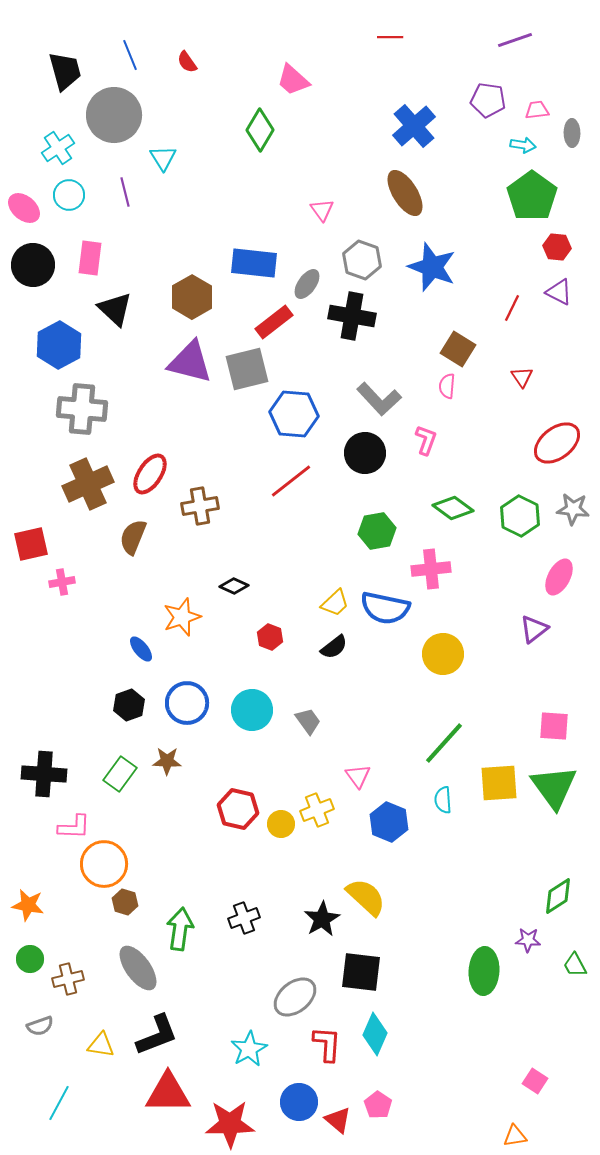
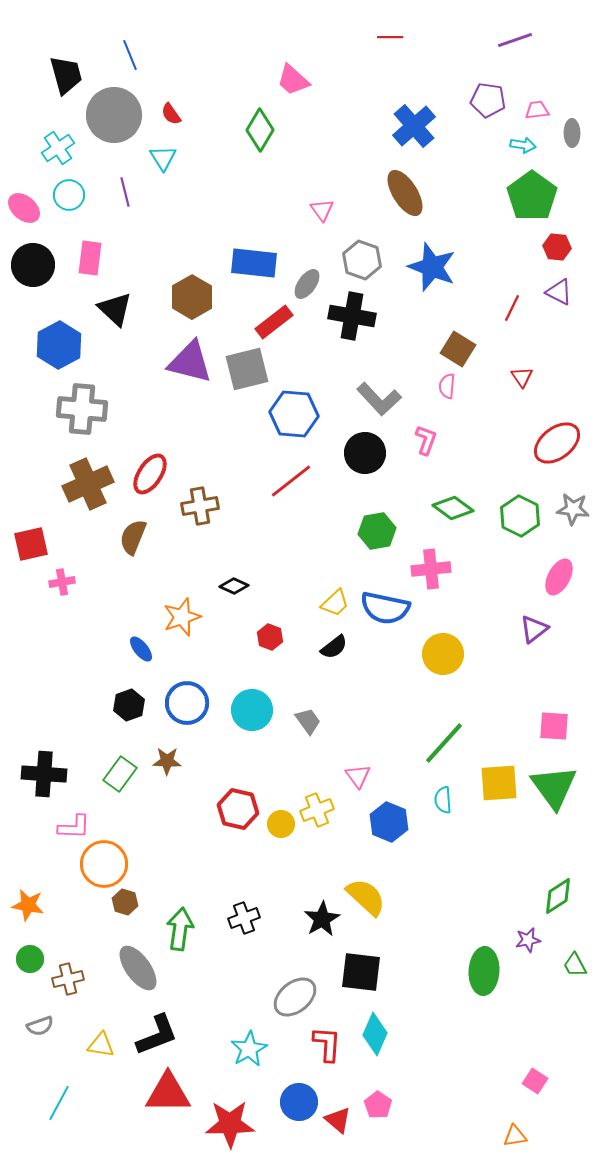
red semicircle at (187, 62): moved 16 px left, 52 px down
black trapezoid at (65, 71): moved 1 px right, 4 px down
purple star at (528, 940): rotated 15 degrees counterclockwise
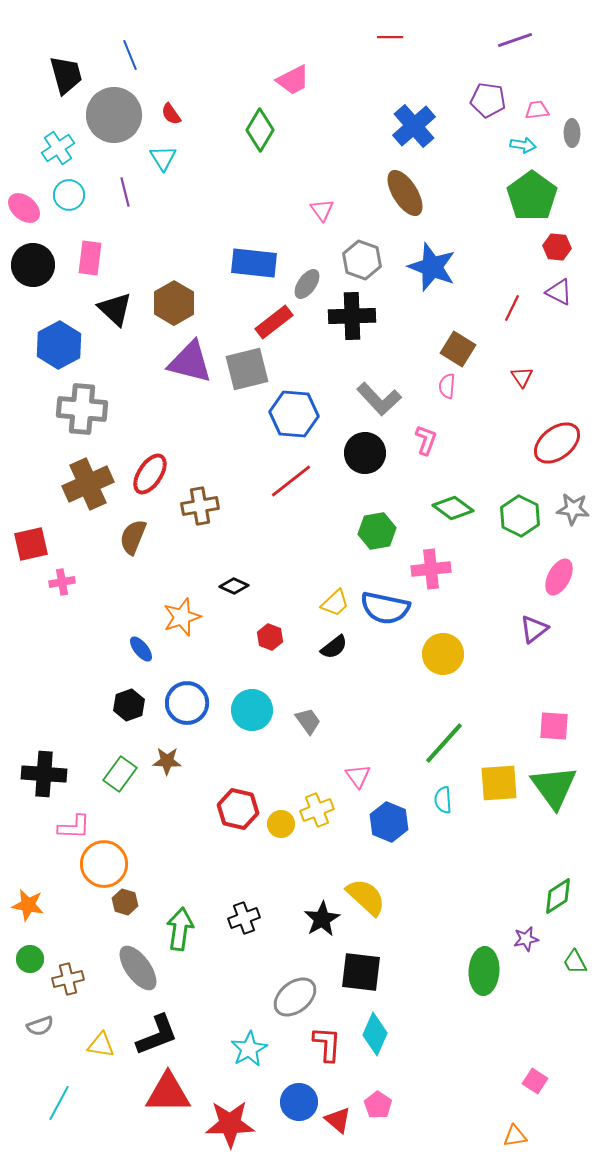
pink trapezoid at (293, 80): rotated 69 degrees counterclockwise
brown hexagon at (192, 297): moved 18 px left, 6 px down
black cross at (352, 316): rotated 12 degrees counterclockwise
purple star at (528, 940): moved 2 px left, 1 px up
green trapezoid at (575, 965): moved 3 px up
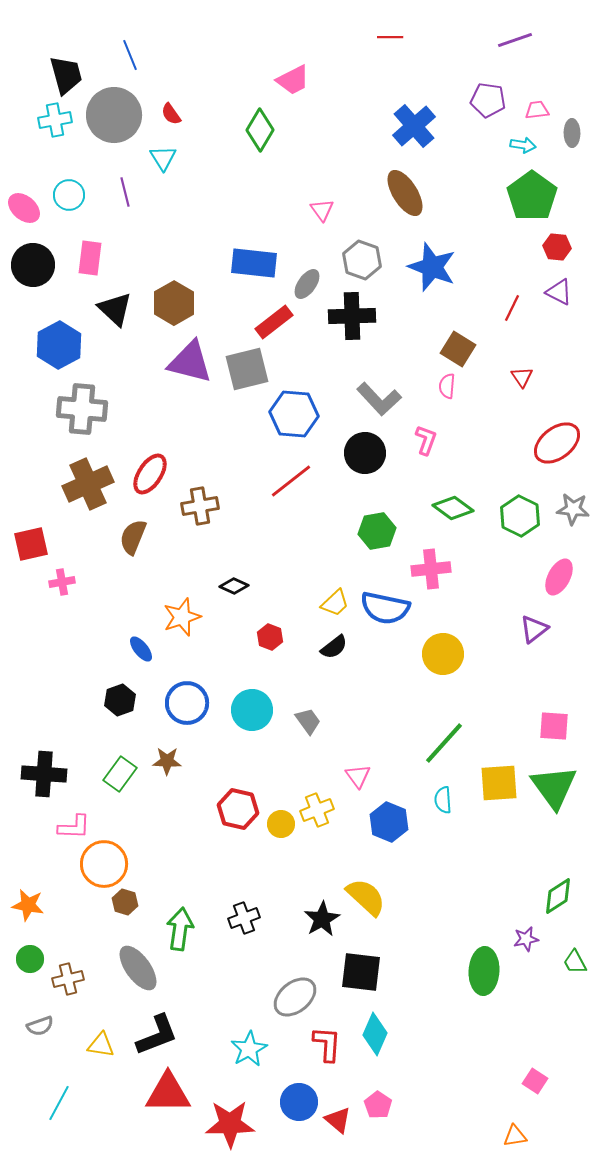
cyan cross at (58, 148): moved 3 px left, 28 px up; rotated 24 degrees clockwise
black hexagon at (129, 705): moved 9 px left, 5 px up
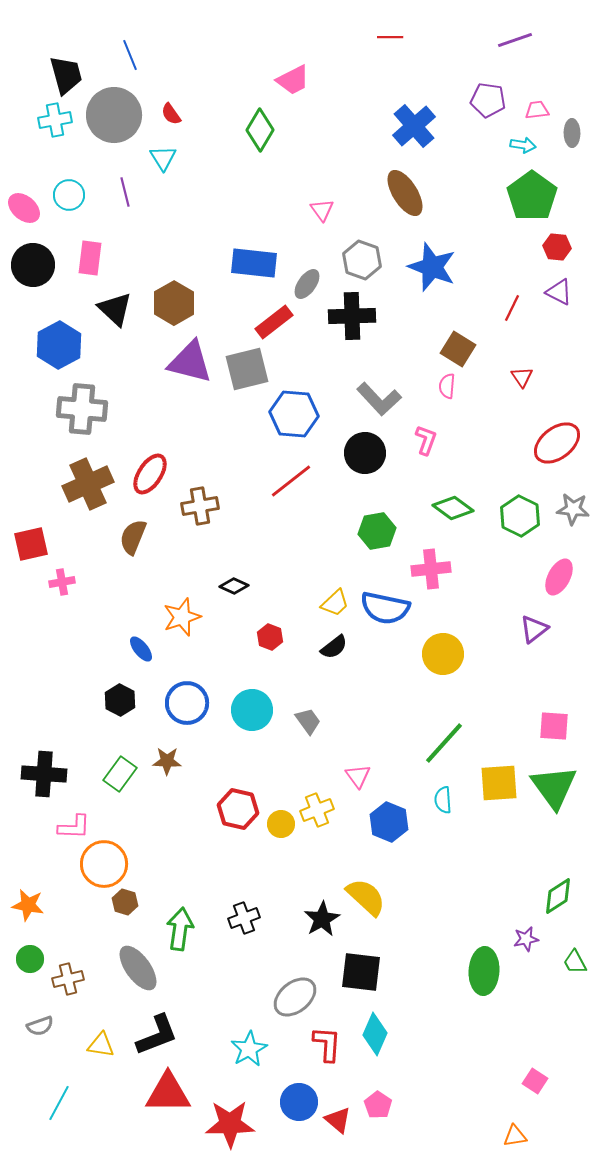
black hexagon at (120, 700): rotated 12 degrees counterclockwise
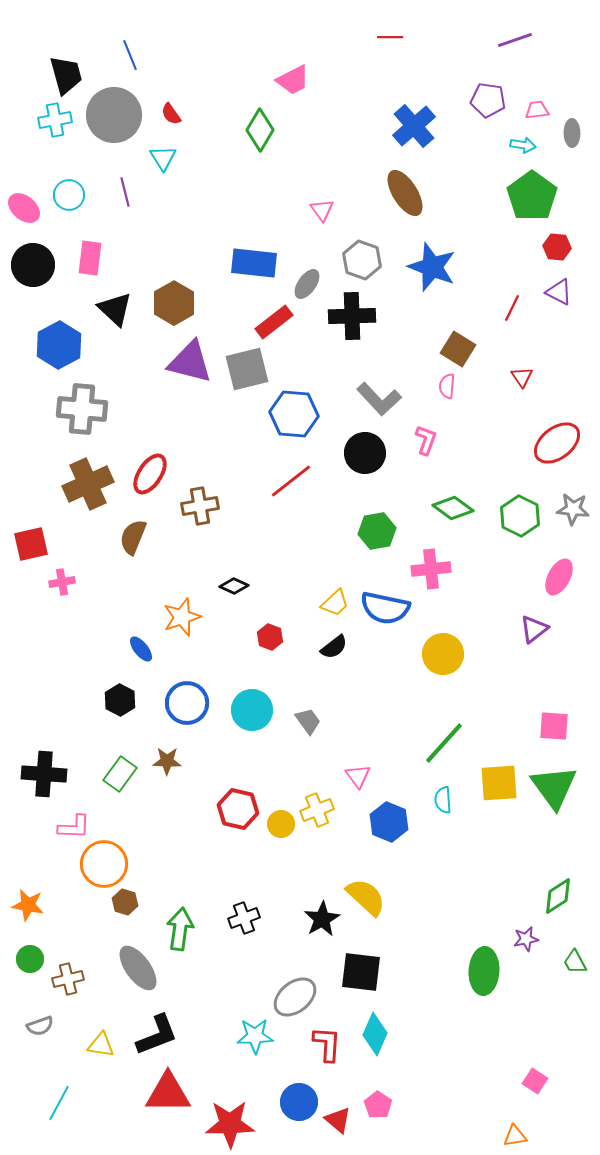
cyan star at (249, 1049): moved 6 px right, 13 px up; rotated 27 degrees clockwise
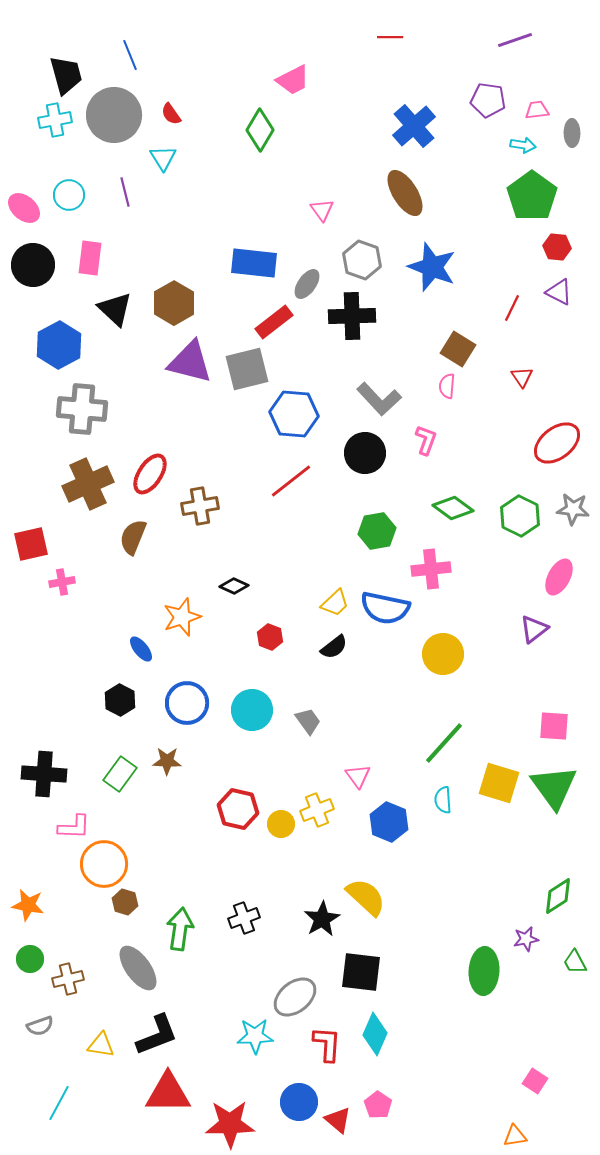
yellow square at (499, 783): rotated 21 degrees clockwise
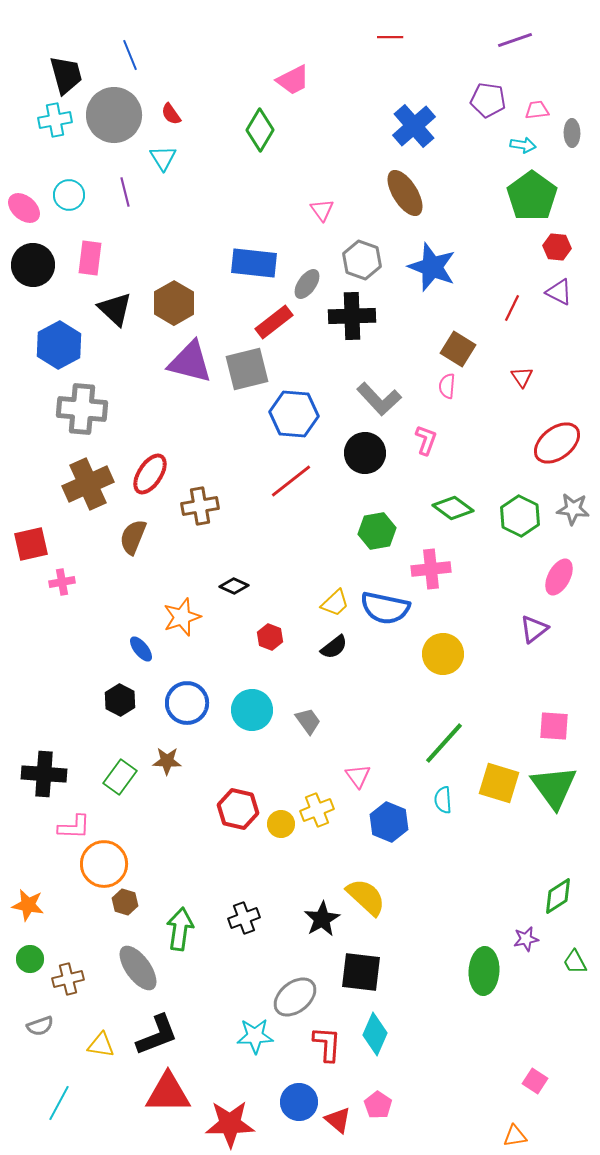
green rectangle at (120, 774): moved 3 px down
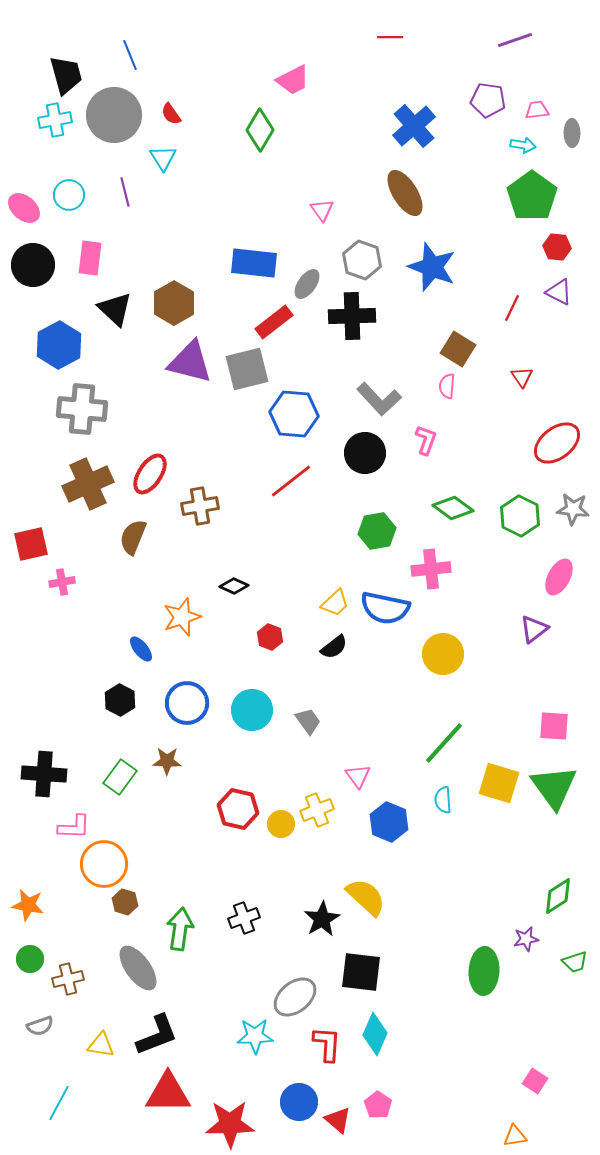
green trapezoid at (575, 962): rotated 80 degrees counterclockwise
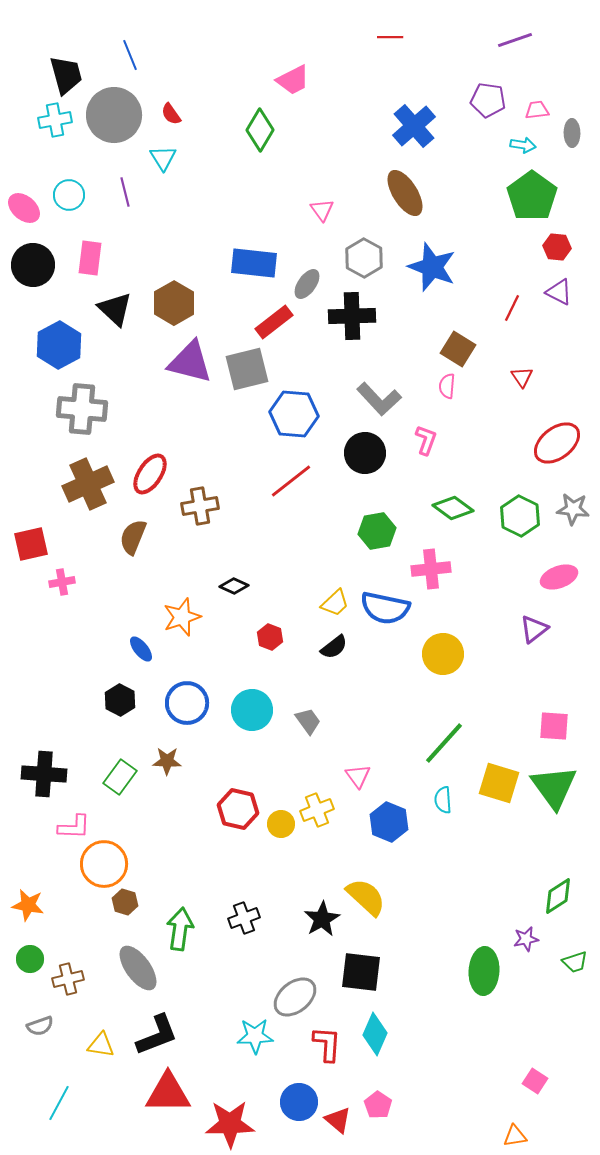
gray hexagon at (362, 260): moved 2 px right, 2 px up; rotated 9 degrees clockwise
pink ellipse at (559, 577): rotated 42 degrees clockwise
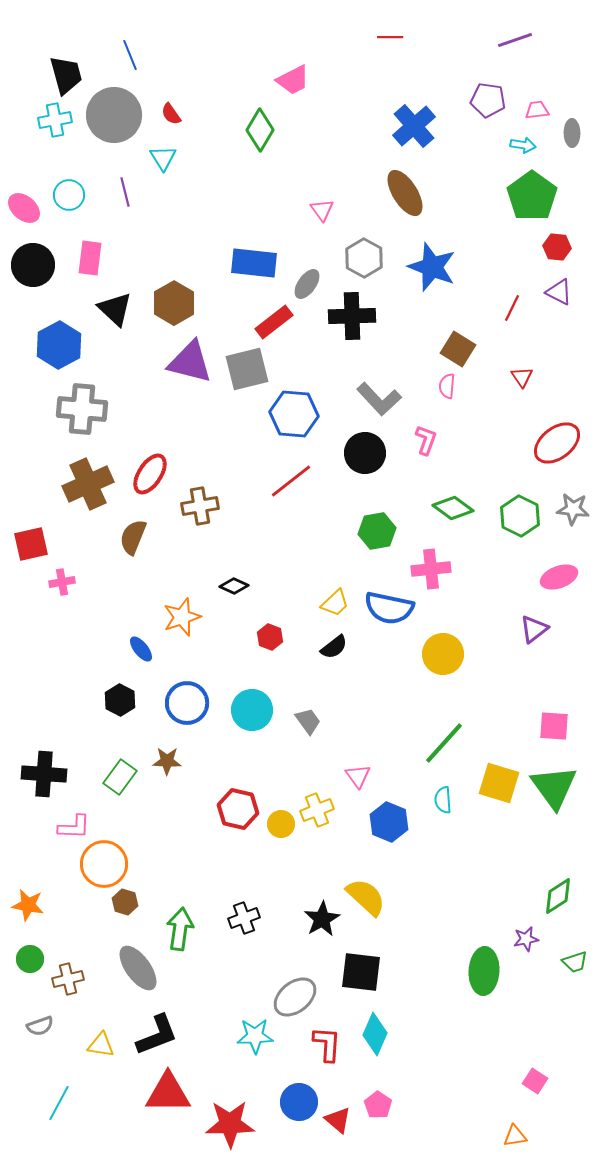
blue semicircle at (385, 608): moved 4 px right
